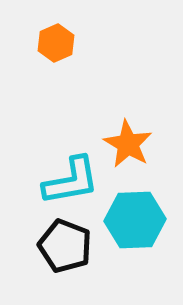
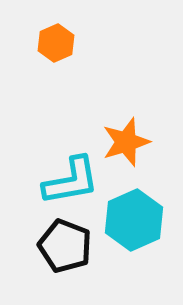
orange star: moved 2 px left, 2 px up; rotated 24 degrees clockwise
cyan hexagon: moved 1 px left; rotated 22 degrees counterclockwise
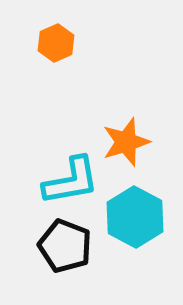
cyan hexagon: moved 1 px right, 3 px up; rotated 8 degrees counterclockwise
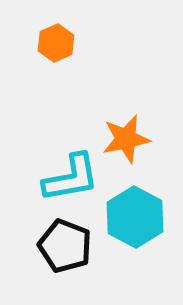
orange star: moved 3 px up; rotated 6 degrees clockwise
cyan L-shape: moved 3 px up
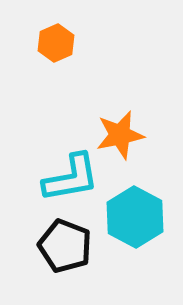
orange star: moved 6 px left, 4 px up
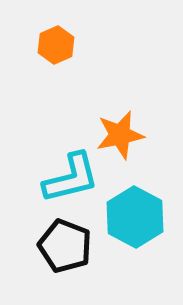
orange hexagon: moved 2 px down
cyan L-shape: rotated 4 degrees counterclockwise
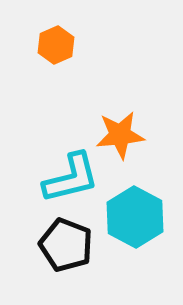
orange star: rotated 6 degrees clockwise
black pentagon: moved 1 px right, 1 px up
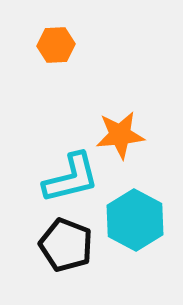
orange hexagon: rotated 21 degrees clockwise
cyan hexagon: moved 3 px down
